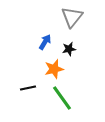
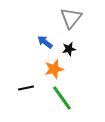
gray triangle: moved 1 px left, 1 px down
blue arrow: rotated 84 degrees counterclockwise
black line: moved 2 px left
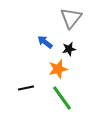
orange star: moved 4 px right
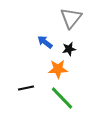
orange star: rotated 12 degrees clockwise
green line: rotated 8 degrees counterclockwise
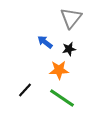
orange star: moved 1 px right, 1 px down
black line: moved 1 px left, 2 px down; rotated 35 degrees counterclockwise
green line: rotated 12 degrees counterclockwise
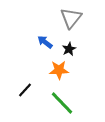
black star: rotated 16 degrees counterclockwise
green line: moved 5 px down; rotated 12 degrees clockwise
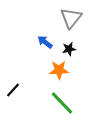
black star: rotated 16 degrees clockwise
black line: moved 12 px left
